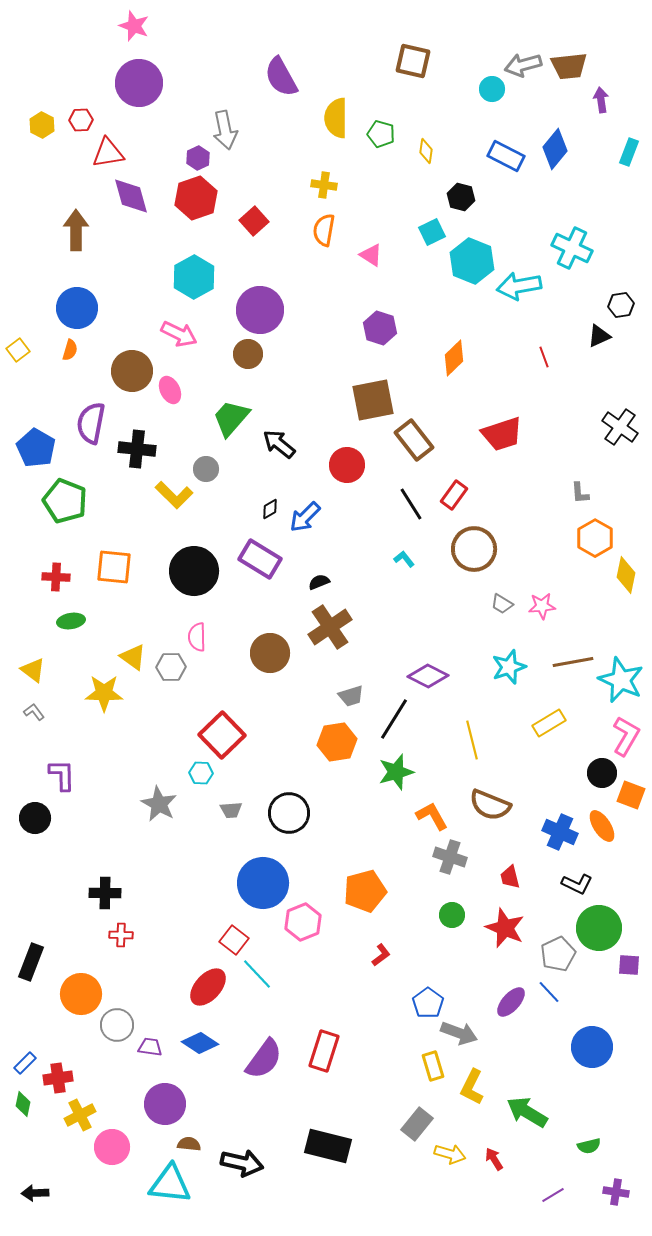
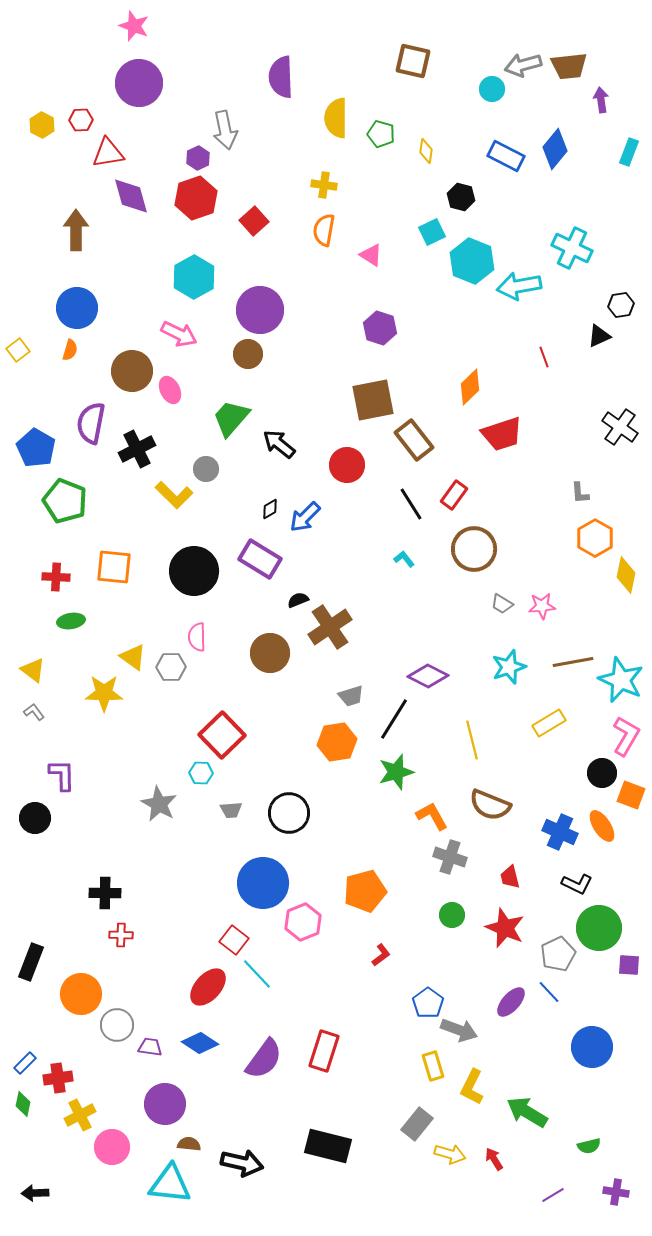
purple semicircle at (281, 77): rotated 27 degrees clockwise
orange diamond at (454, 358): moved 16 px right, 29 px down
black cross at (137, 449): rotated 33 degrees counterclockwise
black semicircle at (319, 582): moved 21 px left, 18 px down
gray arrow at (459, 1033): moved 3 px up
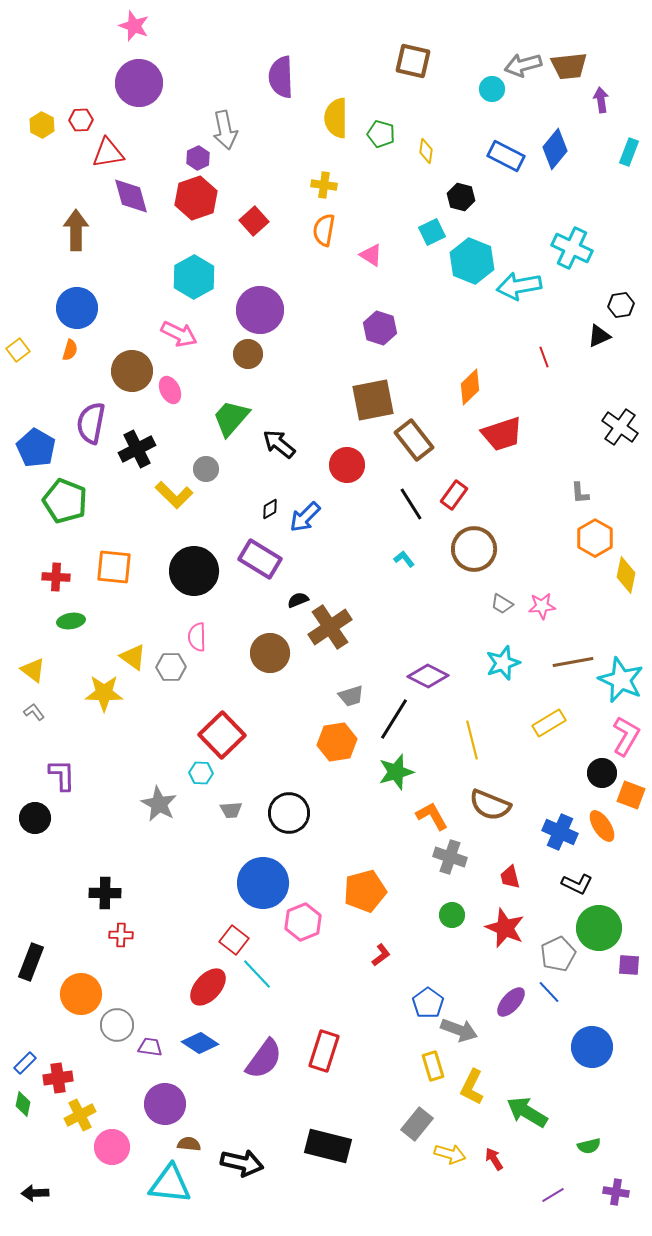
cyan star at (509, 667): moved 6 px left, 4 px up
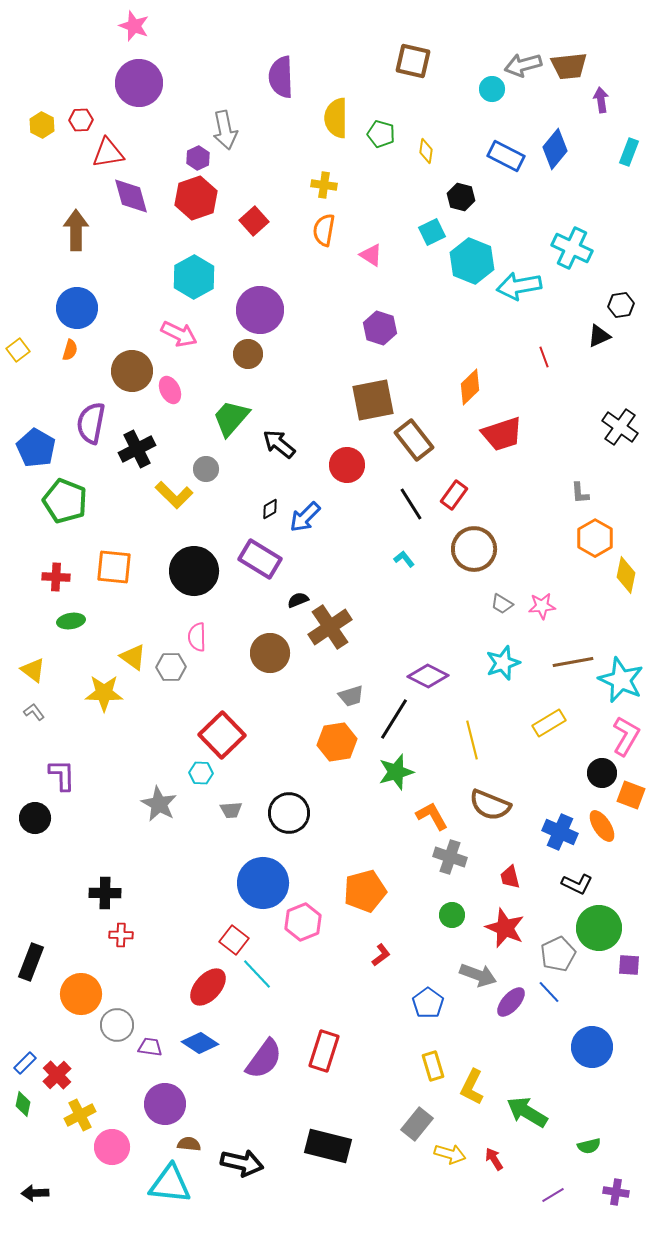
gray arrow at (459, 1030): moved 19 px right, 55 px up
red cross at (58, 1078): moved 1 px left, 3 px up; rotated 36 degrees counterclockwise
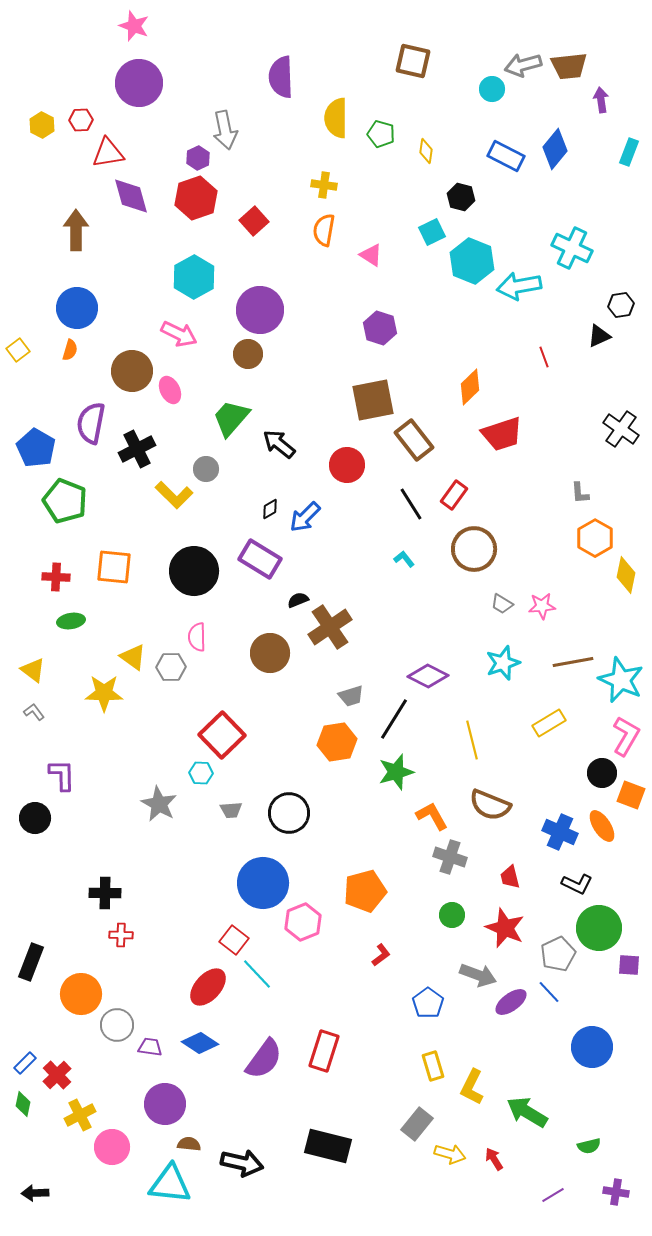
black cross at (620, 427): moved 1 px right, 2 px down
purple ellipse at (511, 1002): rotated 12 degrees clockwise
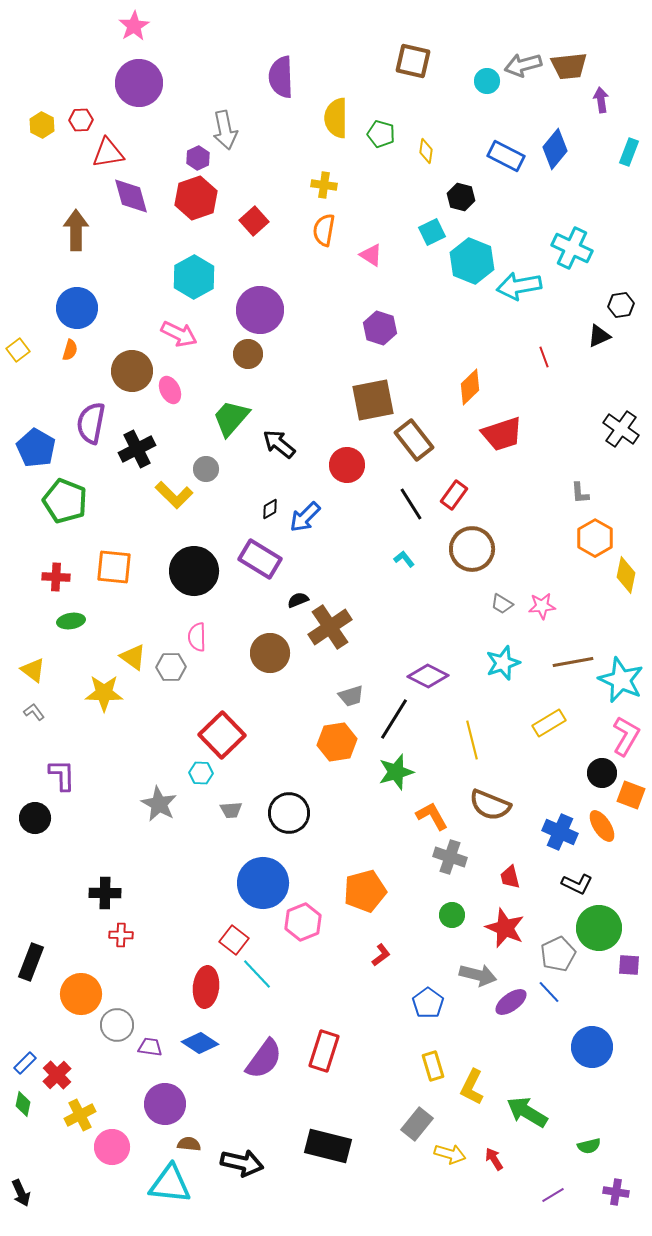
pink star at (134, 26): rotated 20 degrees clockwise
cyan circle at (492, 89): moved 5 px left, 8 px up
brown circle at (474, 549): moved 2 px left
gray arrow at (478, 975): rotated 6 degrees counterclockwise
red ellipse at (208, 987): moved 2 px left; rotated 36 degrees counterclockwise
black arrow at (35, 1193): moved 14 px left; rotated 112 degrees counterclockwise
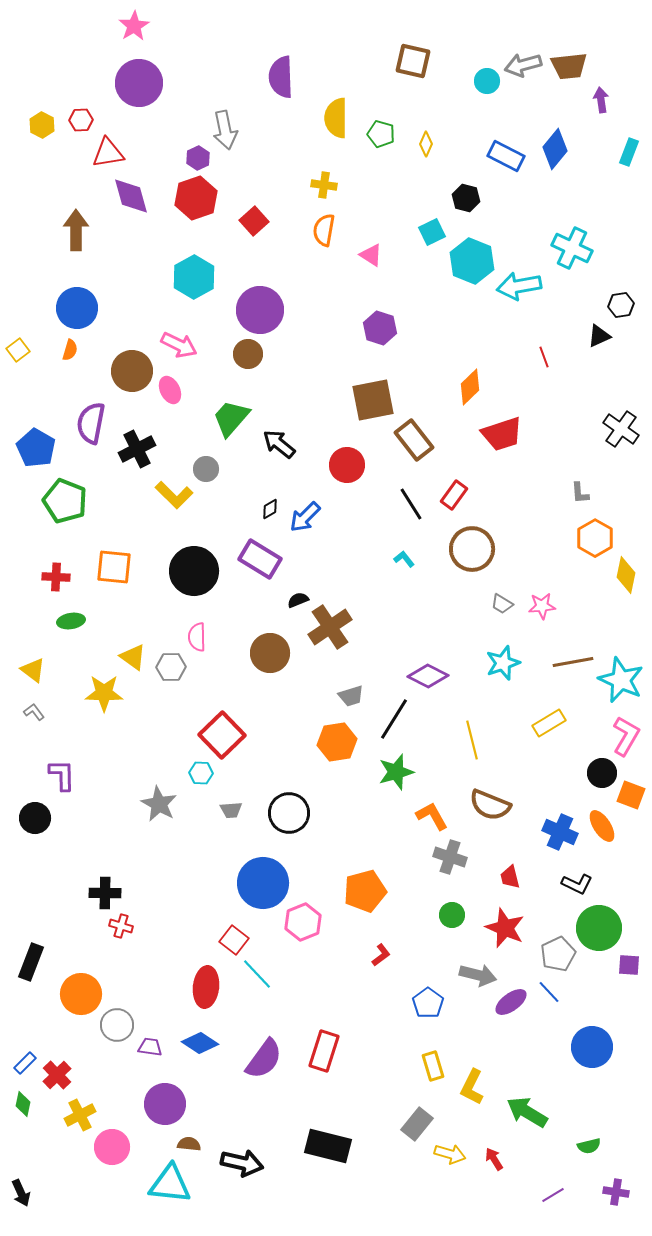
yellow diamond at (426, 151): moved 7 px up; rotated 15 degrees clockwise
black hexagon at (461, 197): moved 5 px right, 1 px down
pink arrow at (179, 334): moved 11 px down
red cross at (121, 935): moved 9 px up; rotated 15 degrees clockwise
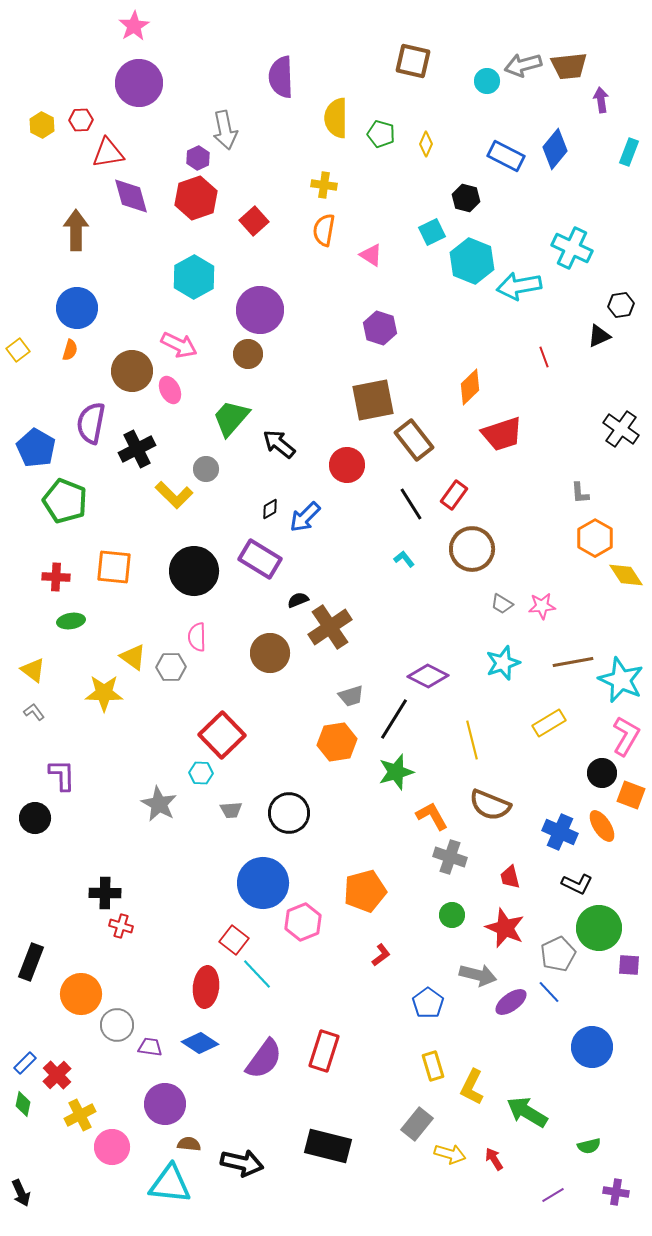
yellow diamond at (626, 575): rotated 45 degrees counterclockwise
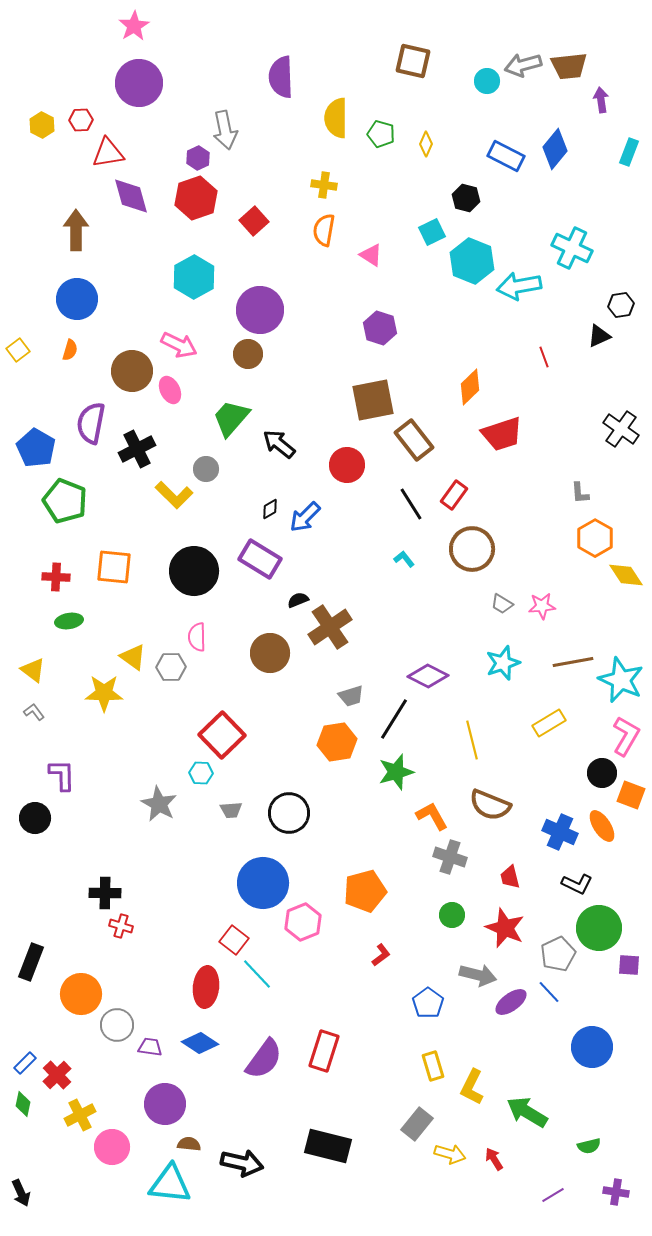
blue circle at (77, 308): moved 9 px up
green ellipse at (71, 621): moved 2 px left
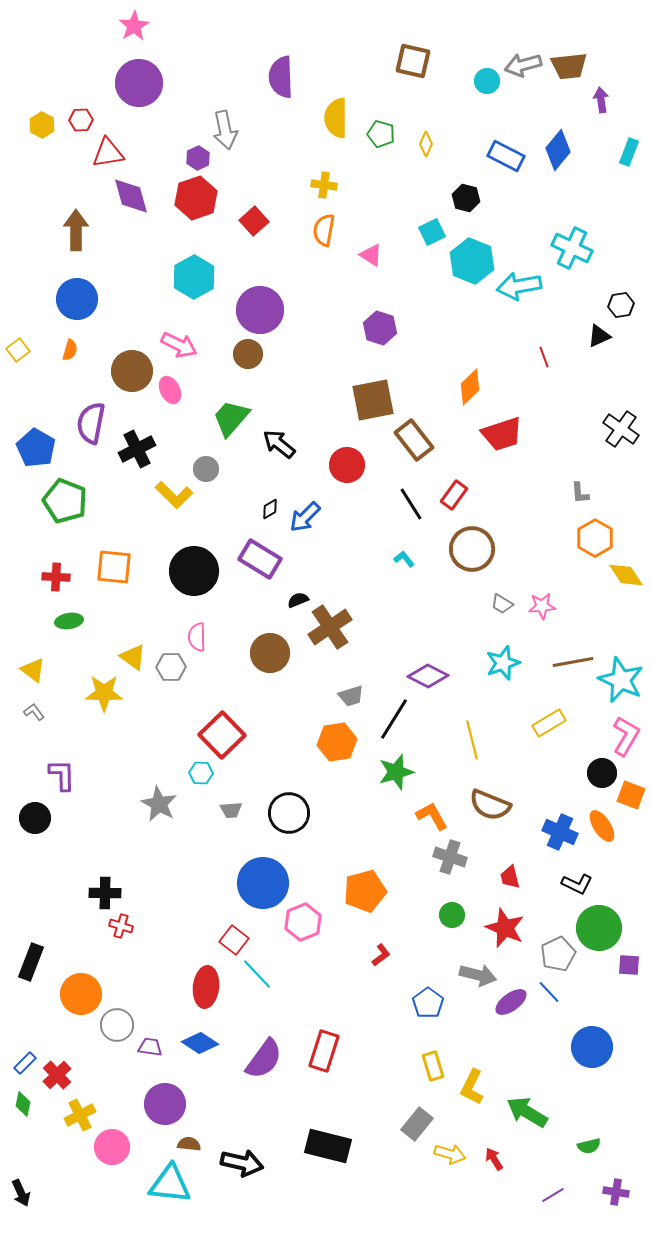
blue diamond at (555, 149): moved 3 px right, 1 px down
